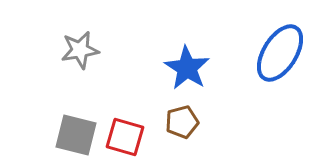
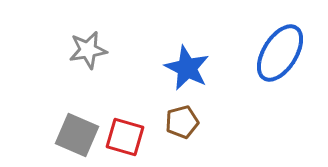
gray star: moved 8 px right
blue star: rotated 6 degrees counterclockwise
gray square: moved 1 px right; rotated 9 degrees clockwise
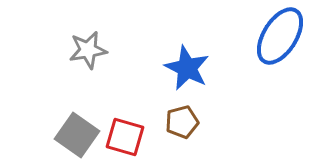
blue ellipse: moved 17 px up
gray square: rotated 12 degrees clockwise
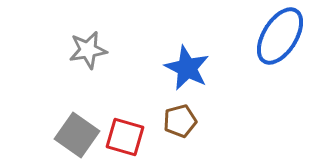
brown pentagon: moved 2 px left, 1 px up
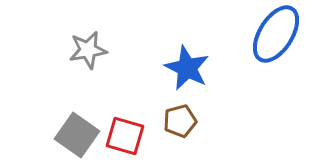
blue ellipse: moved 4 px left, 2 px up
red square: moved 1 px up
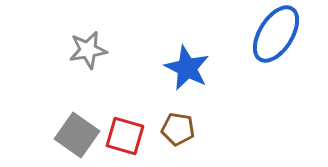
brown pentagon: moved 2 px left, 8 px down; rotated 24 degrees clockwise
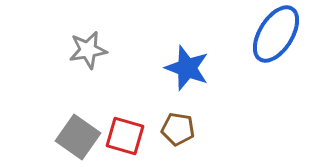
blue star: rotated 6 degrees counterclockwise
gray square: moved 1 px right, 2 px down
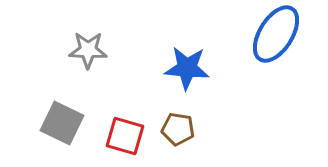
gray star: rotated 12 degrees clockwise
blue star: rotated 15 degrees counterclockwise
gray square: moved 16 px left, 14 px up; rotated 9 degrees counterclockwise
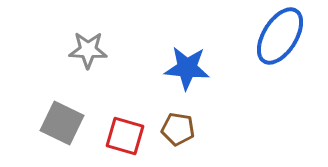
blue ellipse: moved 4 px right, 2 px down
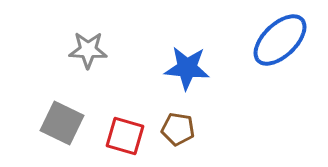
blue ellipse: moved 4 px down; rotated 14 degrees clockwise
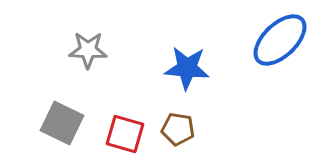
red square: moved 2 px up
